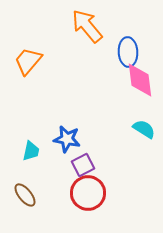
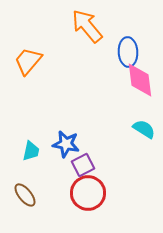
blue star: moved 1 px left, 5 px down
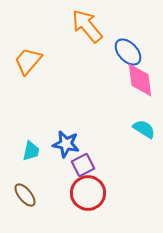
blue ellipse: rotated 40 degrees counterclockwise
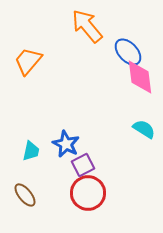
pink diamond: moved 3 px up
blue star: rotated 16 degrees clockwise
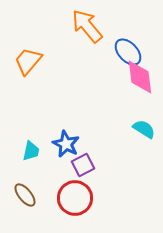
red circle: moved 13 px left, 5 px down
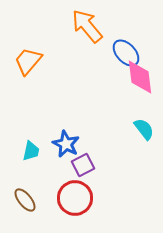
blue ellipse: moved 2 px left, 1 px down
cyan semicircle: rotated 20 degrees clockwise
brown ellipse: moved 5 px down
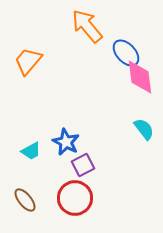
blue star: moved 2 px up
cyan trapezoid: rotated 50 degrees clockwise
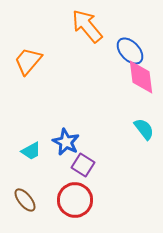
blue ellipse: moved 4 px right, 2 px up
pink diamond: moved 1 px right
purple square: rotated 30 degrees counterclockwise
red circle: moved 2 px down
